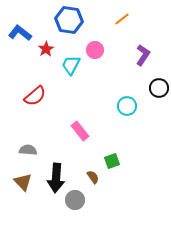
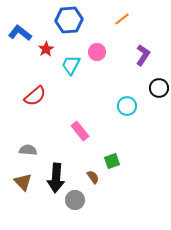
blue hexagon: rotated 12 degrees counterclockwise
pink circle: moved 2 px right, 2 px down
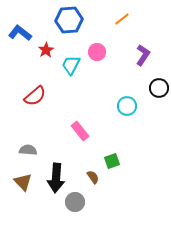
red star: moved 1 px down
gray circle: moved 2 px down
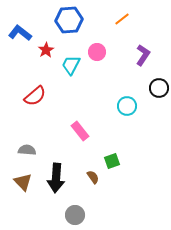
gray semicircle: moved 1 px left
gray circle: moved 13 px down
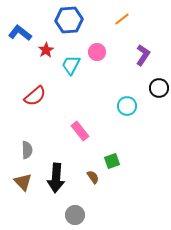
gray semicircle: rotated 84 degrees clockwise
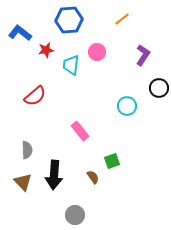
red star: rotated 21 degrees clockwise
cyan trapezoid: rotated 20 degrees counterclockwise
black arrow: moved 2 px left, 3 px up
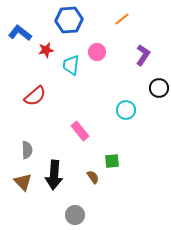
cyan circle: moved 1 px left, 4 px down
green square: rotated 14 degrees clockwise
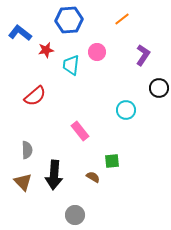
brown semicircle: rotated 24 degrees counterclockwise
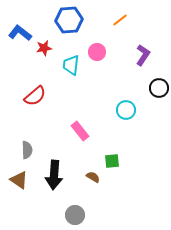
orange line: moved 2 px left, 1 px down
red star: moved 2 px left, 2 px up
brown triangle: moved 4 px left, 2 px up; rotated 12 degrees counterclockwise
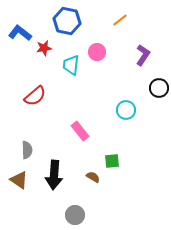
blue hexagon: moved 2 px left, 1 px down; rotated 16 degrees clockwise
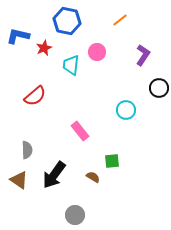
blue L-shape: moved 2 px left, 3 px down; rotated 25 degrees counterclockwise
red star: rotated 14 degrees counterclockwise
black arrow: rotated 32 degrees clockwise
